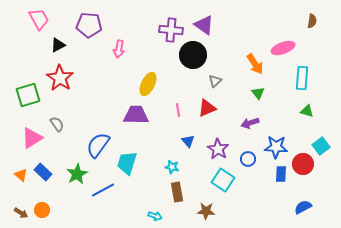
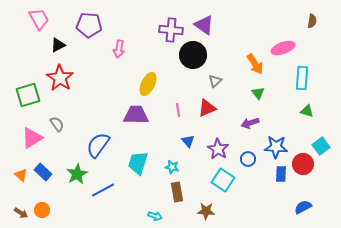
cyan trapezoid at (127, 163): moved 11 px right
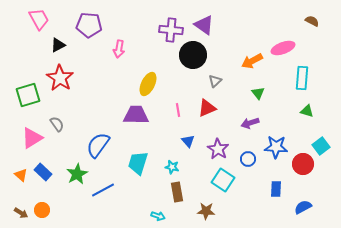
brown semicircle at (312, 21): rotated 72 degrees counterclockwise
orange arrow at (255, 64): moved 3 px left, 3 px up; rotated 95 degrees clockwise
blue rectangle at (281, 174): moved 5 px left, 15 px down
cyan arrow at (155, 216): moved 3 px right
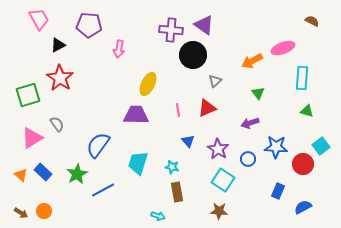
blue rectangle at (276, 189): moved 2 px right, 2 px down; rotated 21 degrees clockwise
orange circle at (42, 210): moved 2 px right, 1 px down
brown star at (206, 211): moved 13 px right
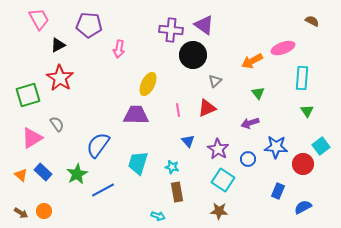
green triangle at (307, 111): rotated 40 degrees clockwise
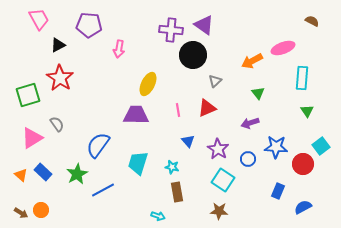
orange circle at (44, 211): moved 3 px left, 1 px up
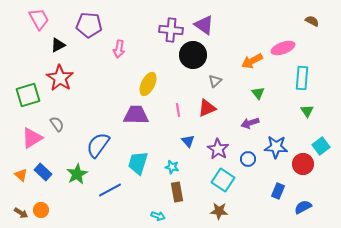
blue line at (103, 190): moved 7 px right
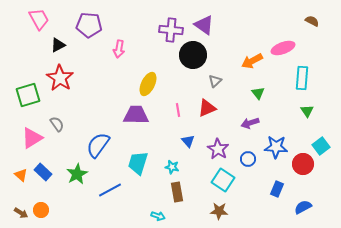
blue rectangle at (278, 191): moved 1 px left, 2 px up
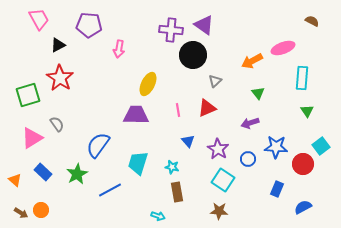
orange triangle at (21, 175): moved 6 px left, 5 px down
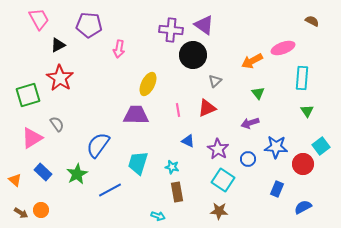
blue triangle at (188, 141): rotated 24 degrees counterclockwise
